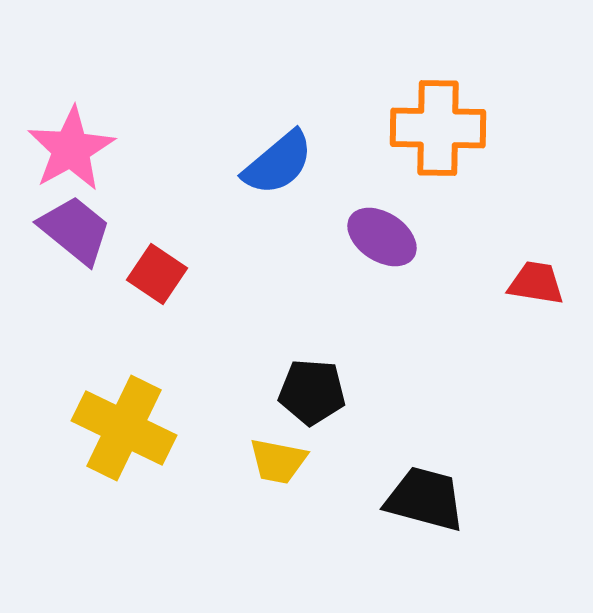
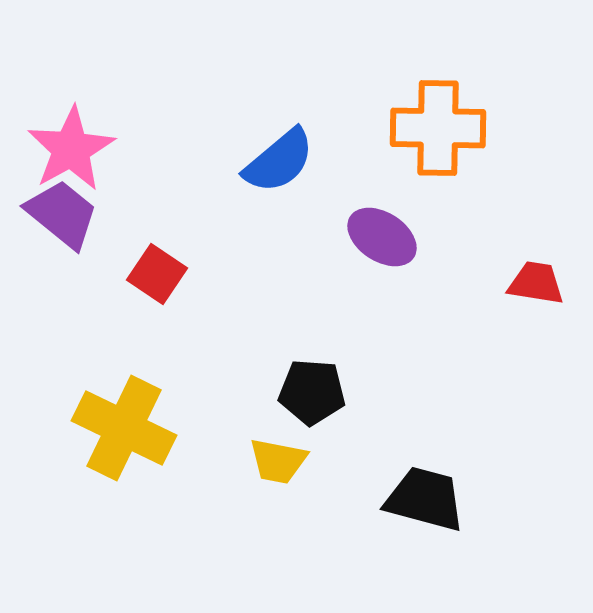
blue semicircle: moved 1 px right, 2 px up
purple trapezoid: moved 13 px left, 16 px up
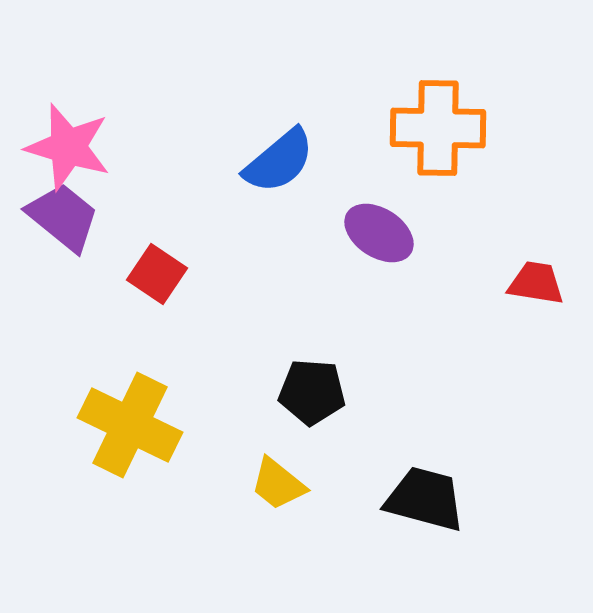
pink star: moved 3 px left, 2 px up; rotated 26 degrees counterclockwise
purple trapezoid: moved 1 px right, 3 px down
purple ellipse: moved 3 px left, 4 px up
yellow cross: moved 6 px right, 3 px up
yellow trapezoid: moved 23 px down; rotated 28 degrees clockwise
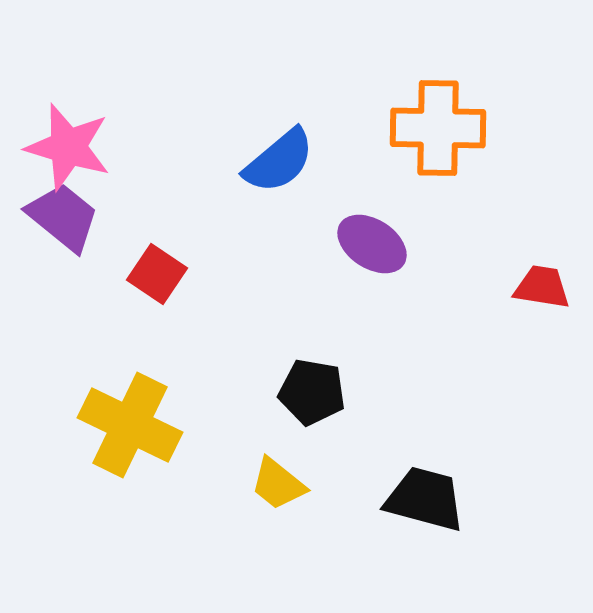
purple ellipse: moved 7 px left, 11 px down
red trapezoid: moved 6 px right, 4 px down
black pentagon: rotated 6 degrees clockwise
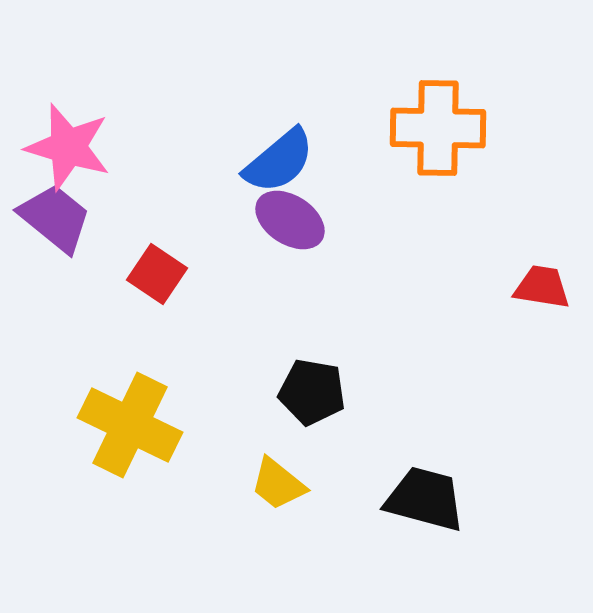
purple trapezoid: moved 8 px left, 1 px down
purple ellipse: moved 82 px left, 24 px up
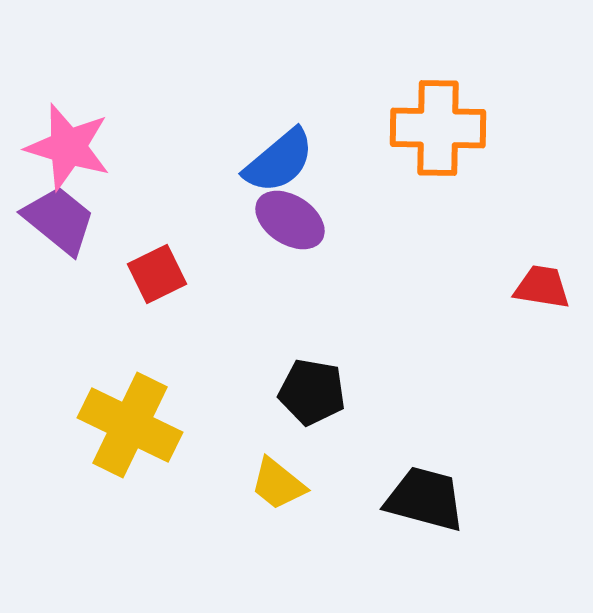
purple trapezoid: moved 4 px right, 2 px down
red square: rotated 30 degrees clockwise
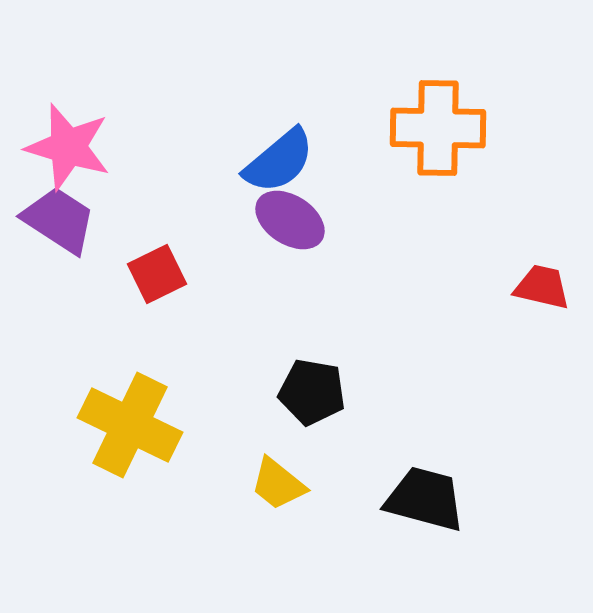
purple trapezoid: rotated 6 degrees counterclockwise
red trapezoid: rotated 4 degrees clockwise
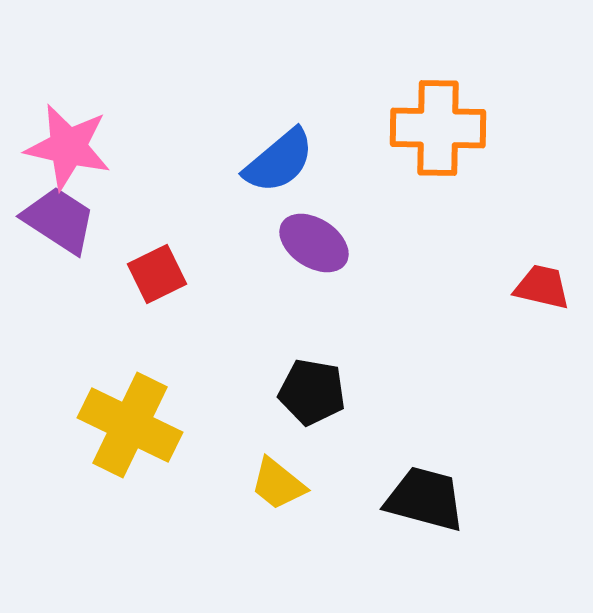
pink star: rotated 4 degrees counterclockwise
purple ellipse: moved 24 px right, 23 px down
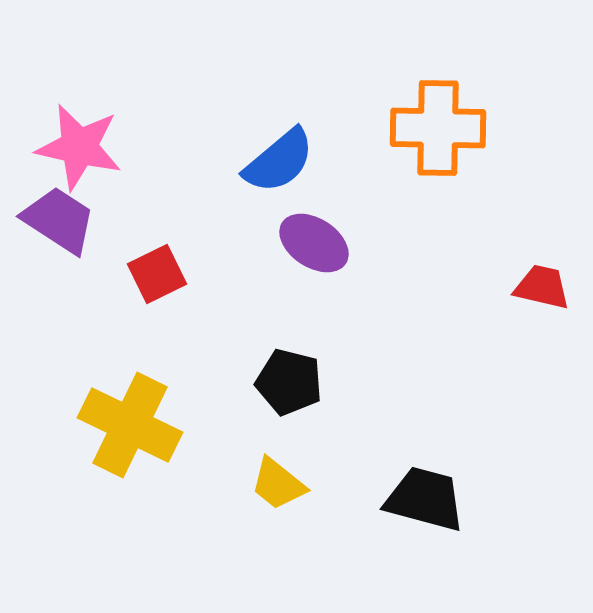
pink star: moved 11 px right
black pentagon: moved 23 px left, 10 px up; rotated 4 degrees clockwise
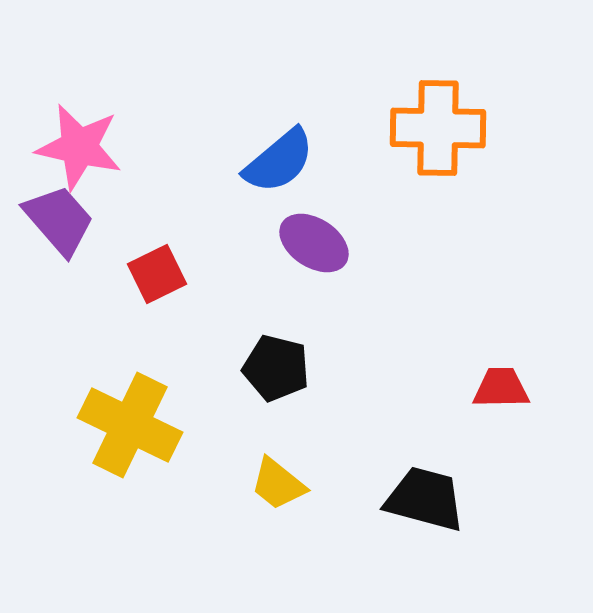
purple trapezoid: rotated 16 degrees clockwise
red trapezoid: moved 41 px left, 101 px down; rotated 14 degrees counterclockwise
black pentagon: moved 13 px left, 14 px up
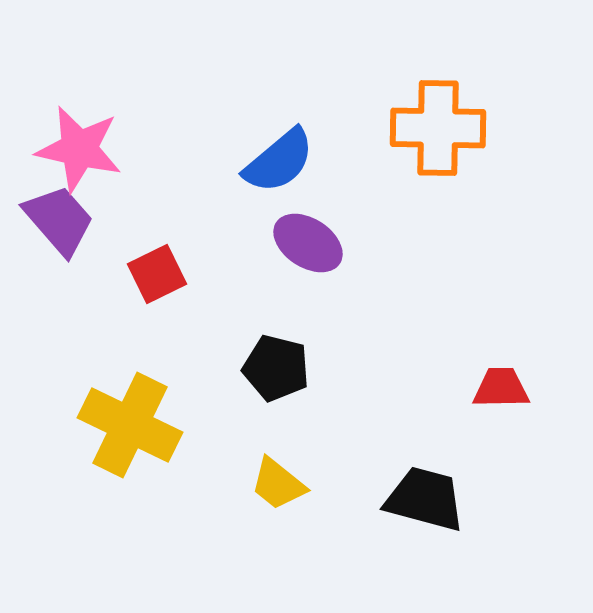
pink star: moved 2 px down
purple ellipse: moved 6 px left
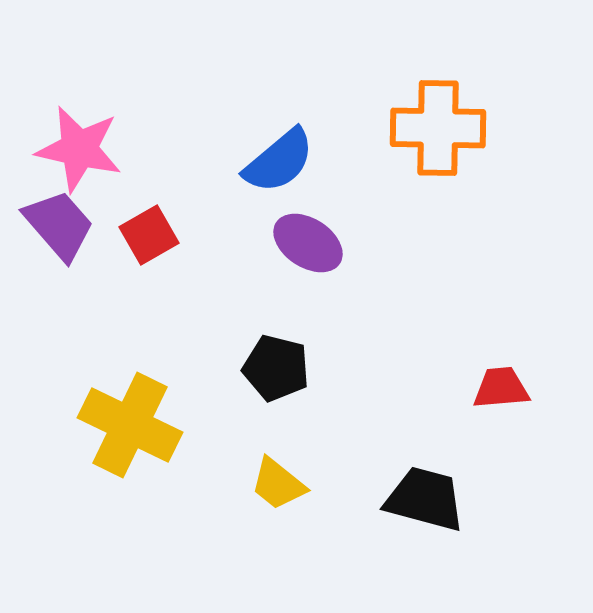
purple trapezoid: moved 5 px down
red square: moved 8 px left, 39 px up; rotated 4 degrees counterclockwise
red trapezoid: rotated 4 degrees counterclockwise
